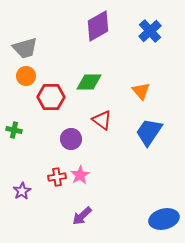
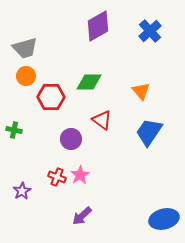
red cross: rotated 30 degrees clockwise
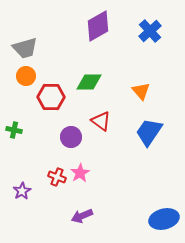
red triangle: moved 1 px left, 1 px down
purple circle: moved 2 px up
pink star: moved 2 px up
purple arrow: rotated 20 degrees clockwise
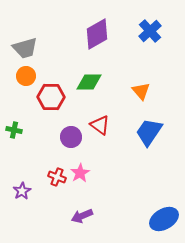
purple diamond: moved 1 px left, 8 px down
red triangle: moved 1 px left, 4 px down
blue ellipse: rotated 16 degrees counterclockwise
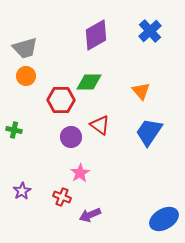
purple diamond: moved 1 px left, 1 px down
red hexagon: moved 10 px right, 3 px down
red cross: moved 5 px right, 20 px down
purple arrow: moved 8 px right, 1 px up
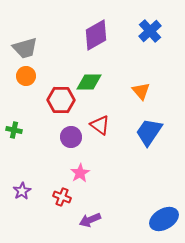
purple arrow: moved 5 px down
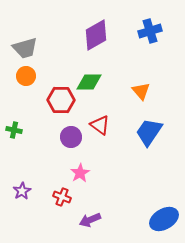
blue cross: rotated 25 degrees clockwise
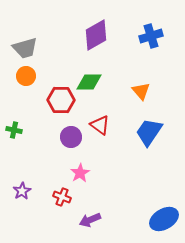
blue cross: moved 1 px right, 5 px down
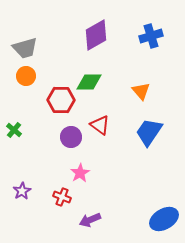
green cross: rotated 28 degrees clockwise
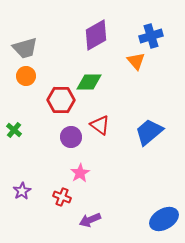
orange triangle: moved 5 px left, 30 px up
blue trapezoid: rotated 16 degrees clockwise
